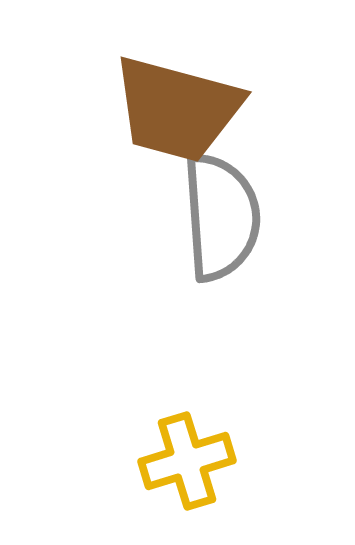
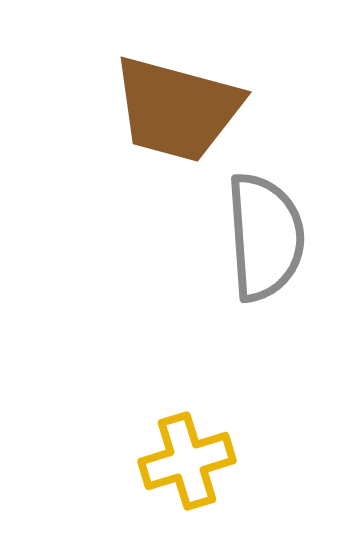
gray semicircle: moved 44 px right, 20 px down
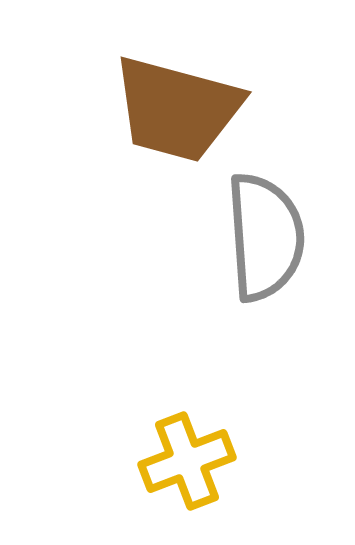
yellow cross: rotated 4 degrees counterclockwise
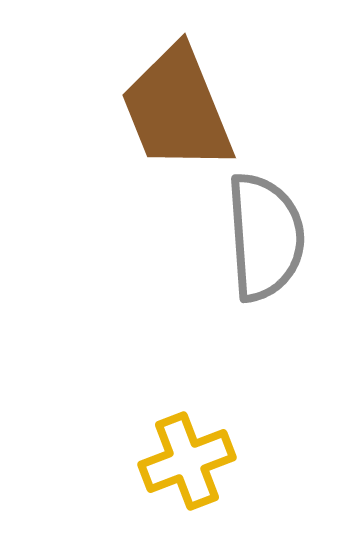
brown trapezoid: rotated 53 degrees clockwise
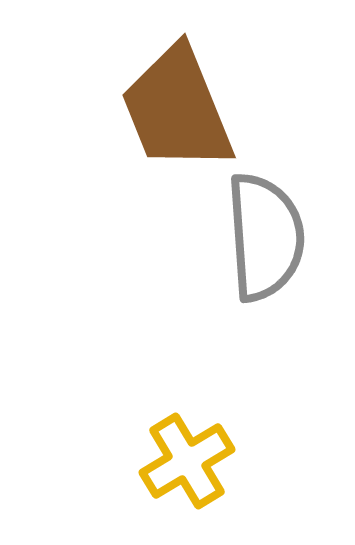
yellow cross: rotated 10 degrees counterclockwise
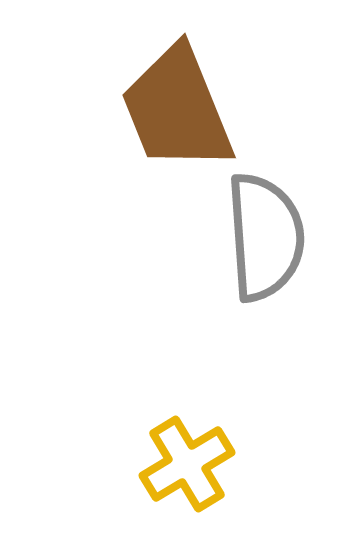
yellow cross: moved 3 px down
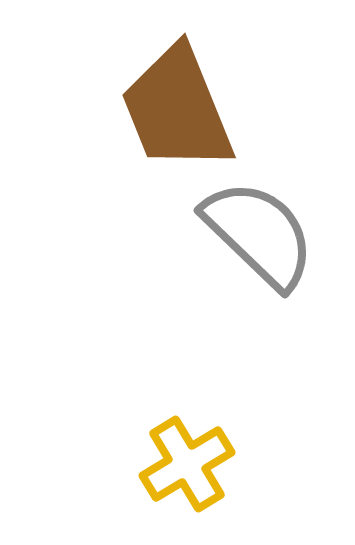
gray semicircle: moved 6 px left, 3 px up; rotated 42 degrees counterclockwise
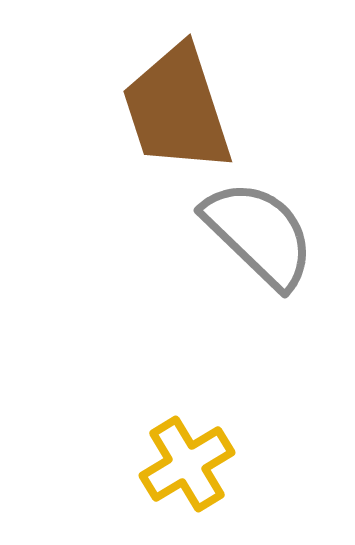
brown trapezoid: rotated 4 degrees clockwise
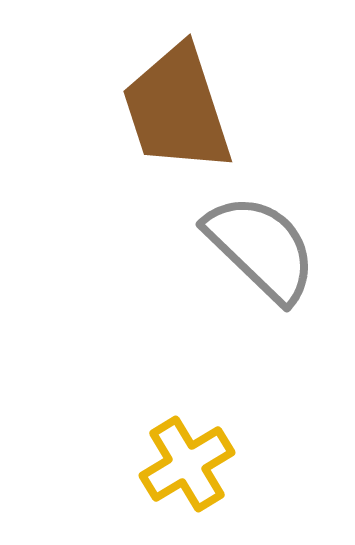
gray semicircle: moved 2 px right, 14 px down
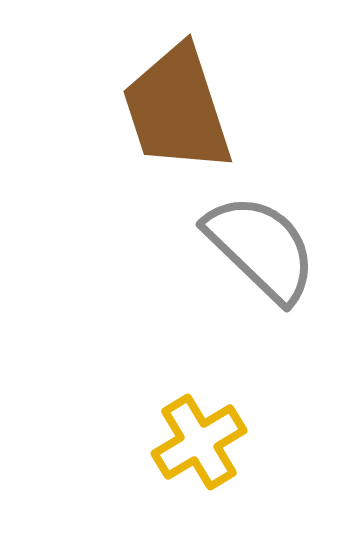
yellow cross: moved 12 px right, 22 px up
